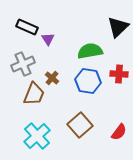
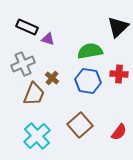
purple triangle: rotated 40 degrees counterclockwise
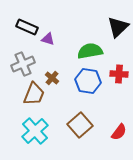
cyan cross: moved 2 px left, 5 px up
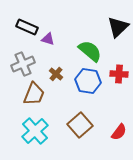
green semicircle: rotated 50 degrees clockwise
brown cross: moved 4 px right, 4 px up
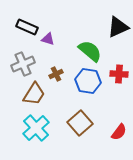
black triangle: rotated 20 degrees clockwise
brown cross: rotated 24 degrees clockwise
brown trapezoid: rotated 10 degrees clockwise
brown square: moved 2 px up
cyan cross: moved 1 px right, 3 px up
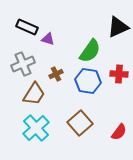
green semicircle: rotated 85 degrees clockwise
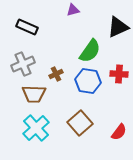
purple triangle: moved 25 px right, 29 px up; rotated 32 degrees counterclockwise
brown trapezoid: rotated 60 degrees clockwise
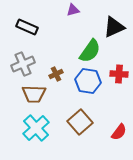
black triangle: moved 4 px left
brown square: moved 1 px up
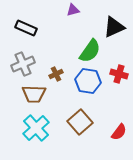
black rectangle: moved 1 px left, 1 px down
red cross: rotated 12 degrees clockwise
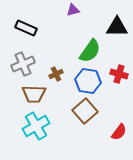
black triangle: moved 3 px right; rotated 25 degrees clockwise
brown square: moved 5 px right, 11 px up
cyan cross: moved 2 px up; rotated 12 degrees clockwise
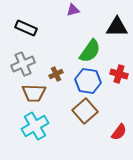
brown trapezoid: moved 1 px up
cyan cross: moved 1 px left
